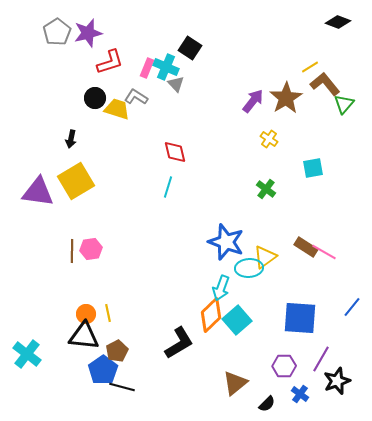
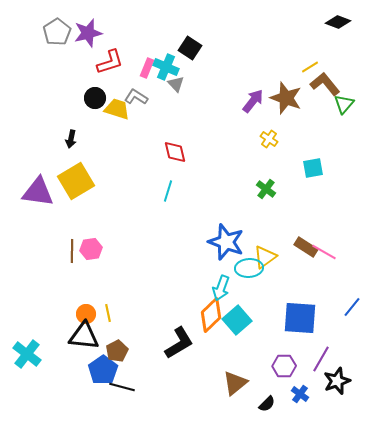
brown star at (286, 98): rotated 20 degrees counterclockwise
cyan line at (168, 187): moved 4 px down
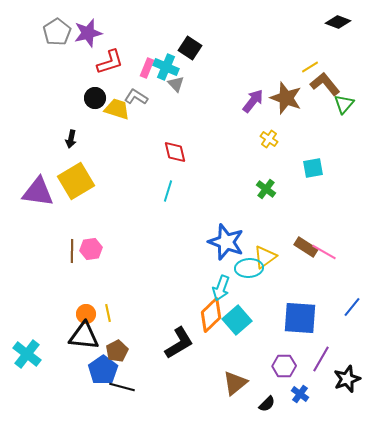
black star at (337, 381): moved 10 px right, 2 px up
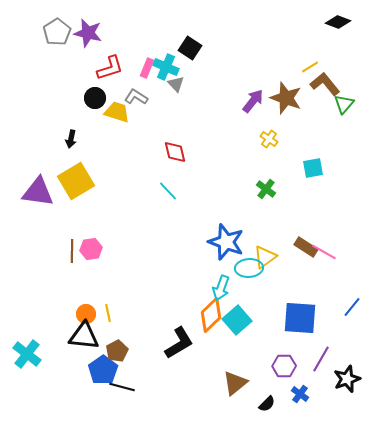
purple star at (88, 33): rotated 28 degrees clockwise
red L-shape at (110, 62): moved 6 px down
yellow trapezoid at (117, 109): moved 3 px down
cyan line at (168, 191): rotated 60 degrees counterclockwise
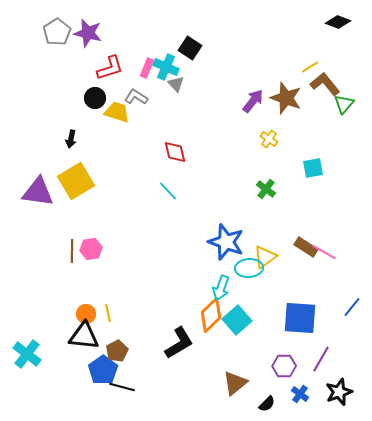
black star at (347, 379): moved 8 px left, 13 px down
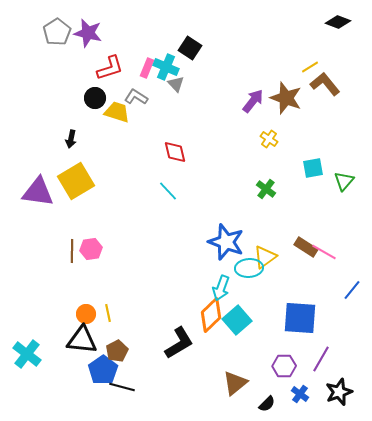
green triangle at (344, 104): moved 77 px down
blue line at (352, 307): moved 17 px up
black triangle at (84, 336): moved 2 px left, 4 px down
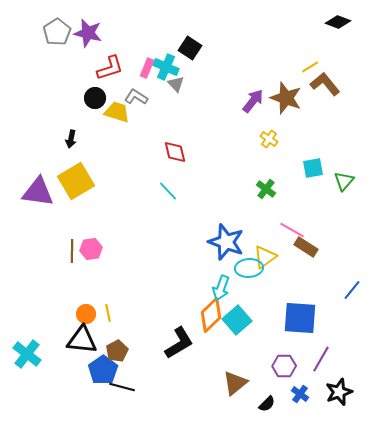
pink line at (324, 252): moved 32 px left, 22 px up
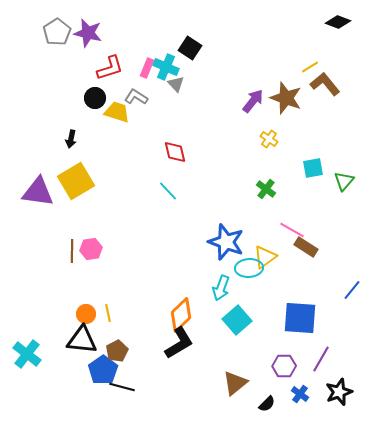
orange diamond at (211, 315): moved 30 px left
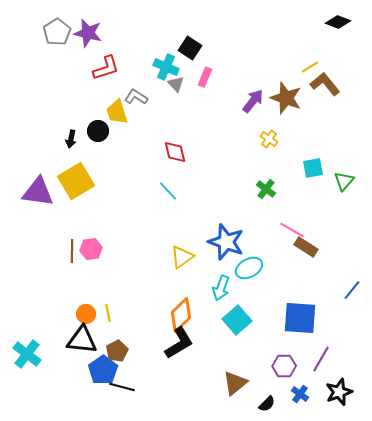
red L-shape at (110, 68): moved 4 px left
pink rectangle at (147, 68): moved 58 px right, 9 px down
black circle at (95, 98): moved 3 px right, 33 px down
yellow trapezoid at (117, 112): rotated 124 degrees counterclockwise
yellow triangle at (265, 257): moved 83 px left
cyan ellipse at (249, 268): rotated 24 degrees counterclockwise
